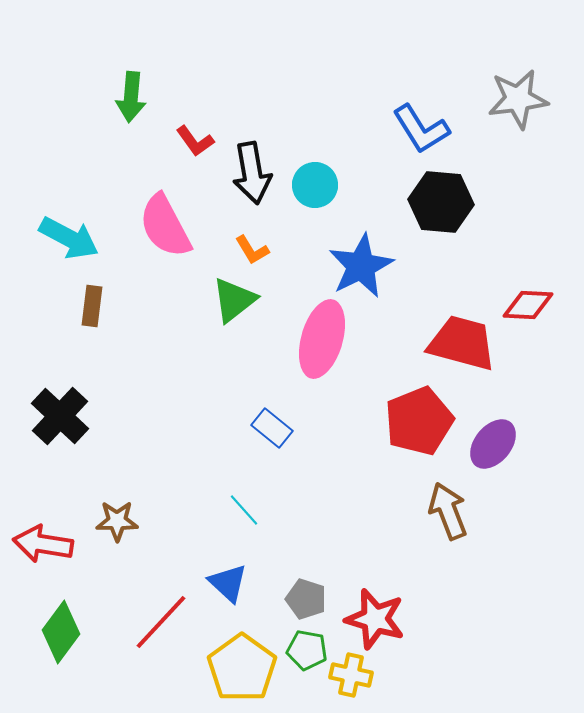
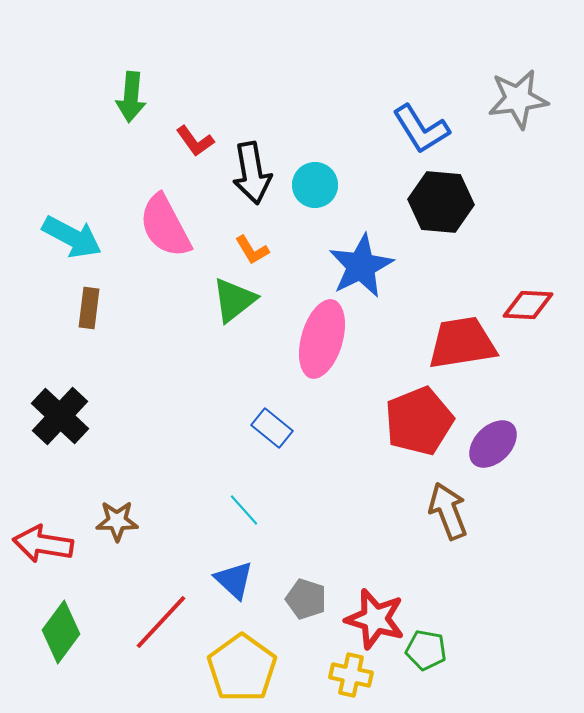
cyan arrow: moved 3 px right, 1 px up
brown rectangle: moved 3 px left, 2 px down
red trapezoid: rotated 24 degrees counterclockwise
purple ellipse: rotated 6 degrees clockwise
blue triangle: moved 6 px right, 3 px up
green pentagon: moved 119 px right
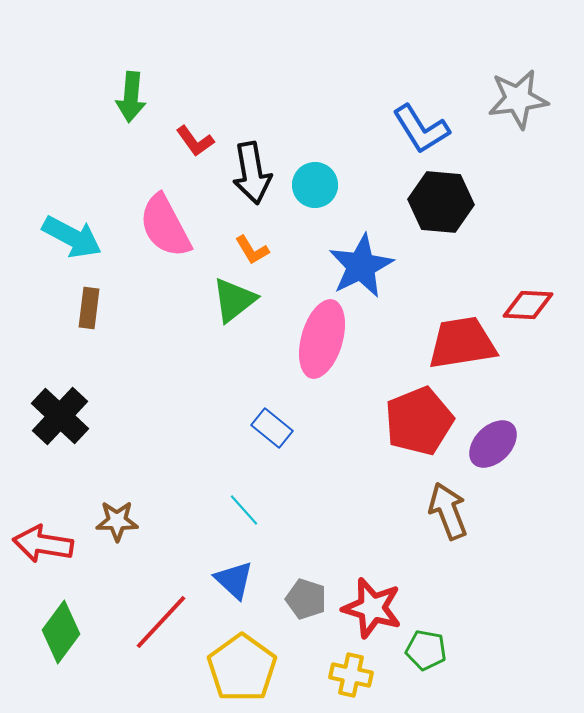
red star: moved 3 px left, 11 px up
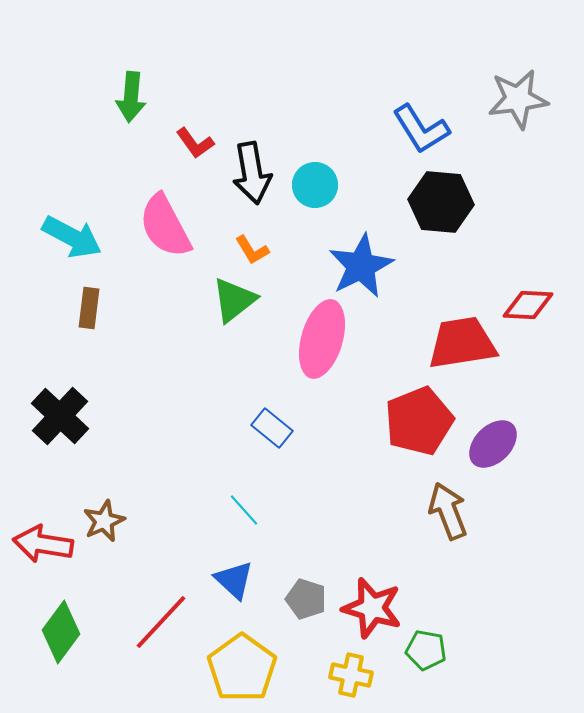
red L-shape: moved 2 px down
brown star: moved 13 px left; rotated 24 degrees counterclockwise
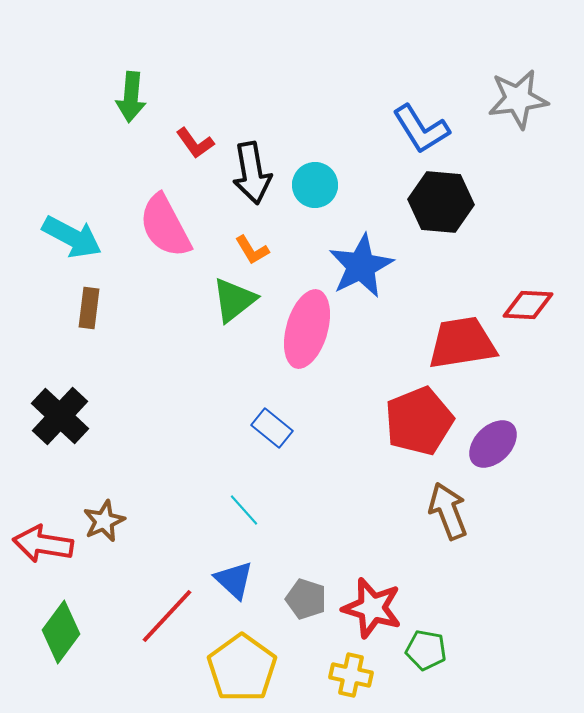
pink ellipse: moved 15 px left, 10 px up
red line: moved 6 px right, 6 px up
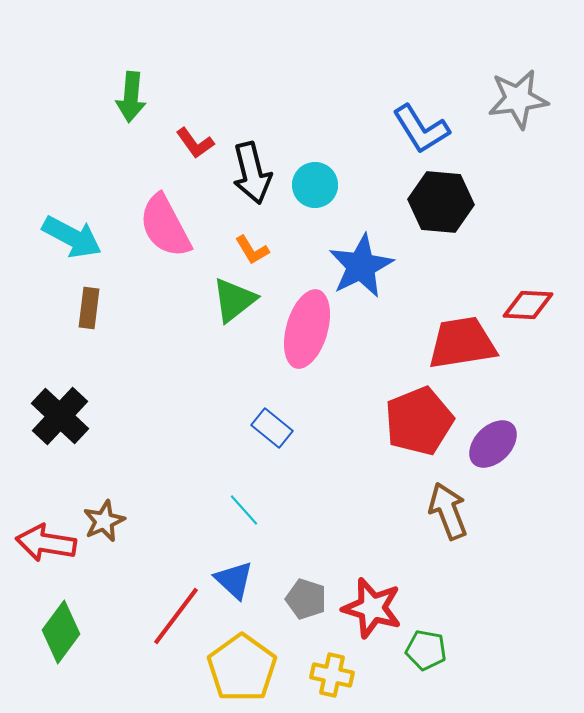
black arrow: rotated 4 degrees counterclockwise
red arrow: moved 3 px right, 1 px up
red line: moved 9 px right; rotated 6 degrees counterclockwise
yellow cross: moved 19 px left
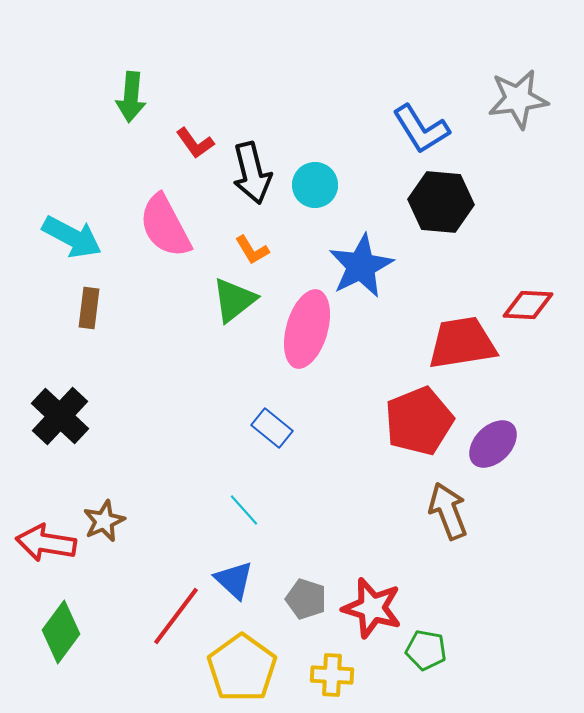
yellow cross: rotated 9 degrees counterclockwise
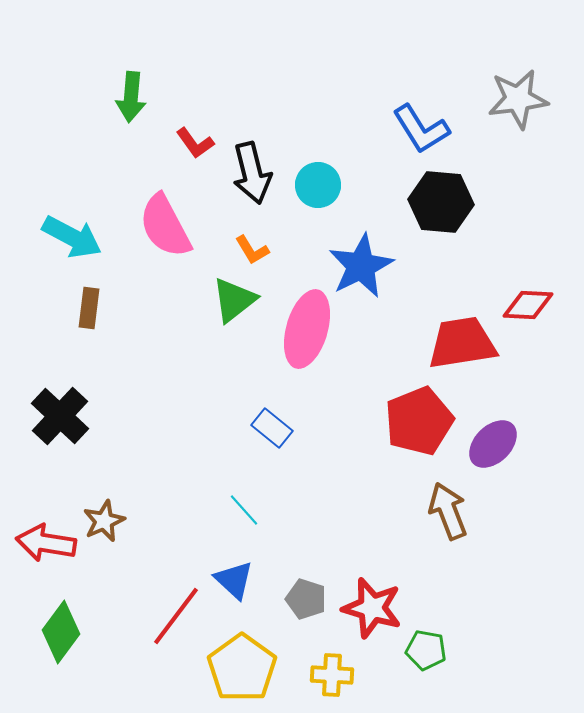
cyan circle: moved 3 px right
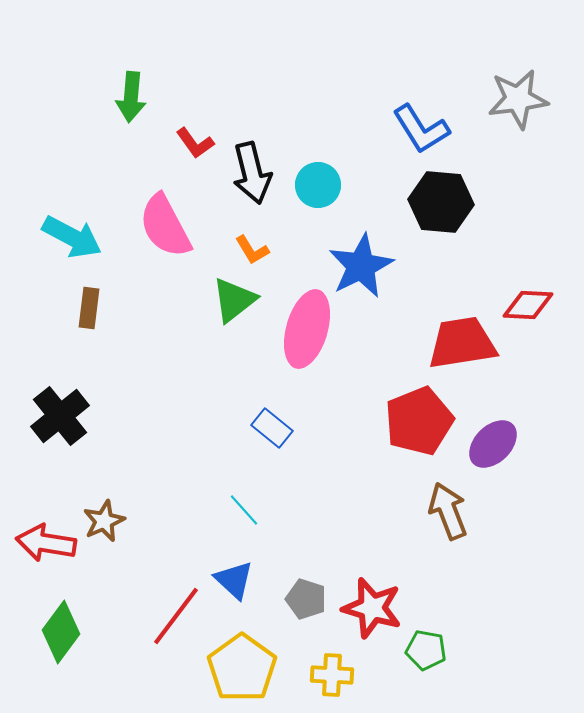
black cross: rotated 8 degrees clockwise
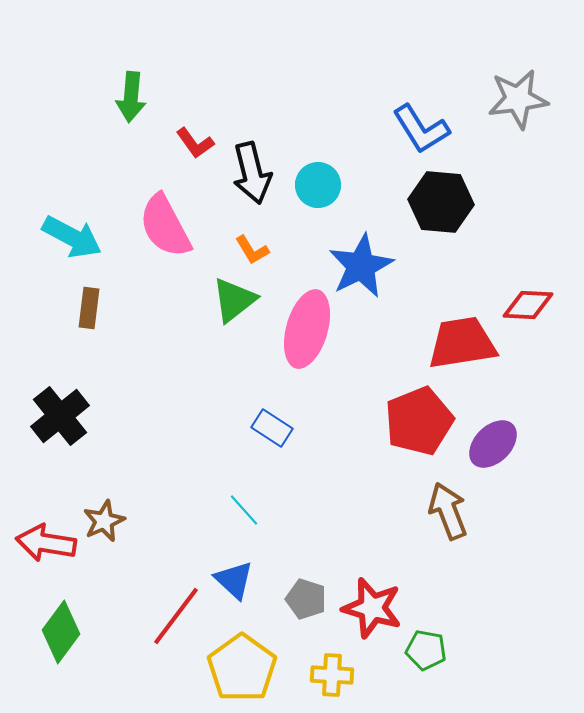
blue rectangle: rotated 6 degrees counterclockwise
